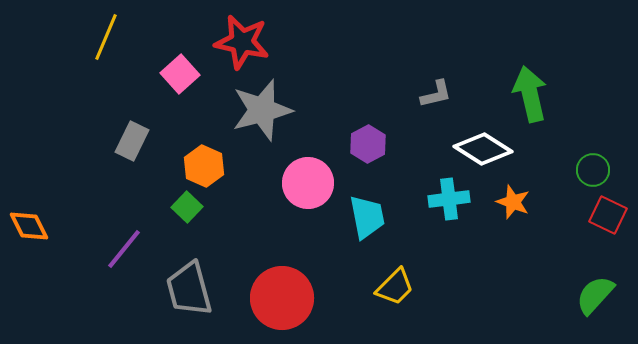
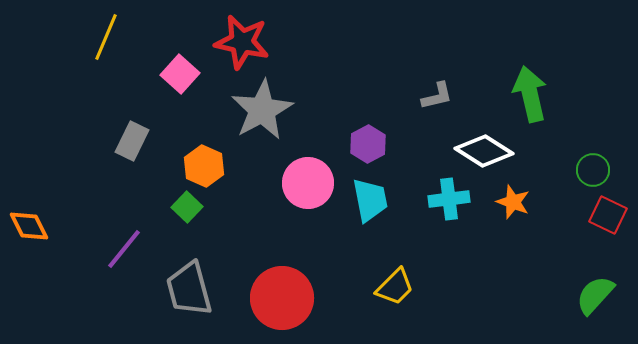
pink square: rotated 6 degrees counterclockwise
gray L-shape: moved 1 px right, 2 px down
gray star: rotated 14 degrees counterclockwise
white diamond: moved 1 px right, 2 px down
cyan trapezoid: moved 3 px right, 17 px up
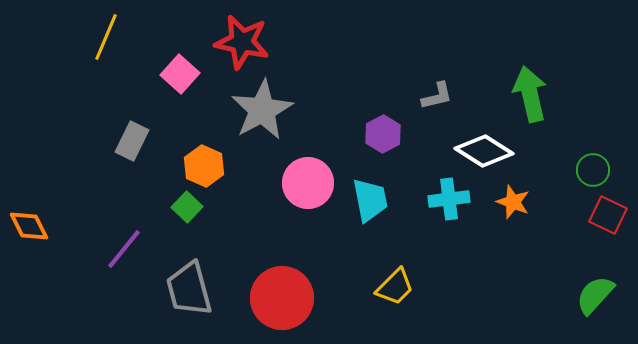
purple hexagon: moved 15 px right, 10 px up
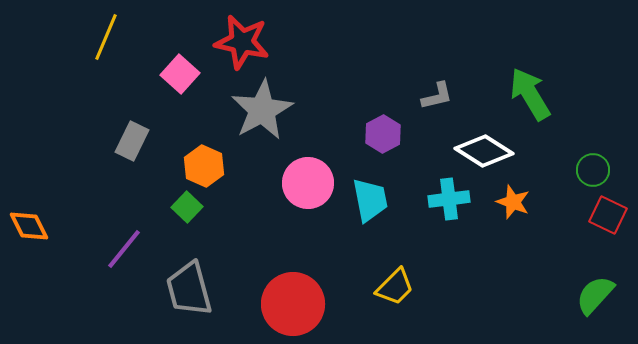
green arrow: rotated 18 degrees counterclockwise
red circle: moved 11 px right, 6 px down
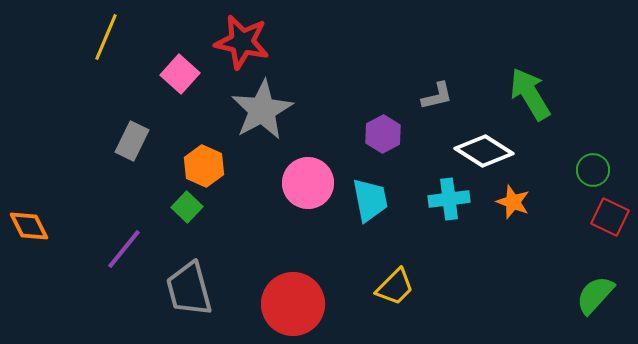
red square: moved 2 px right, 2 px down
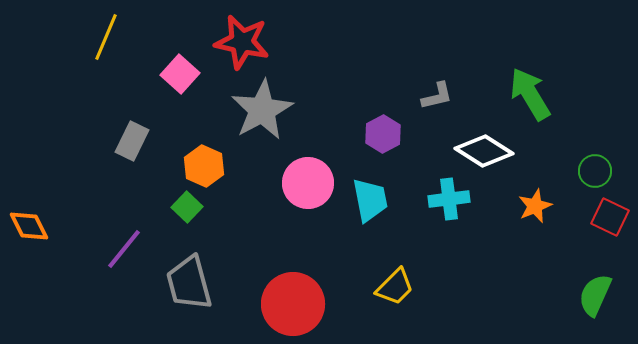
green circle: moved 2 px right, 1 px down
orange star: moved 22 px right, 4 px down; rotated 28 degrees clockwise
gray trapezoid: moved 6 px up
green semicircle: rotated 18 degrees counterclockwise
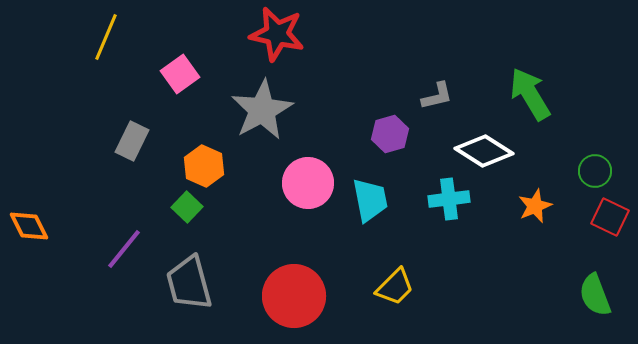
red star: moved 35 px right, 8 px up
pink square: rotated 12 degrees clockwise
purple hexagon: moved 7 px right; rotated 12 degrees clockwise
green semicircle: rotated 45 degrees counterclockwise
red circle: moved 1 px right, 8 px up
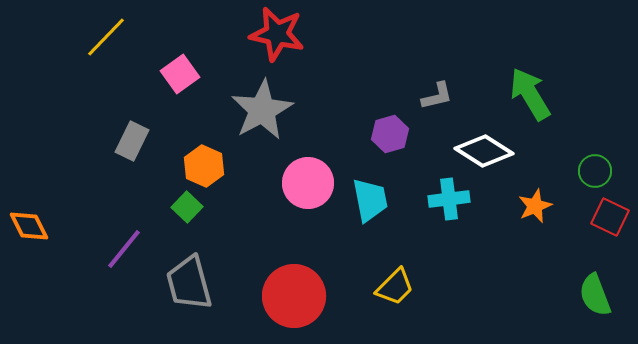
yellow line: rotated 21 degrees clockwise
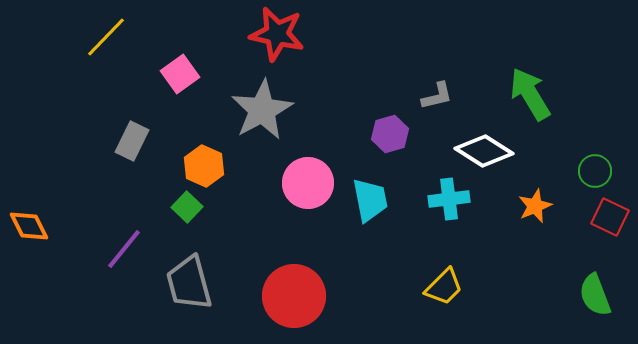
yellow trapezoid: moved 49 px right
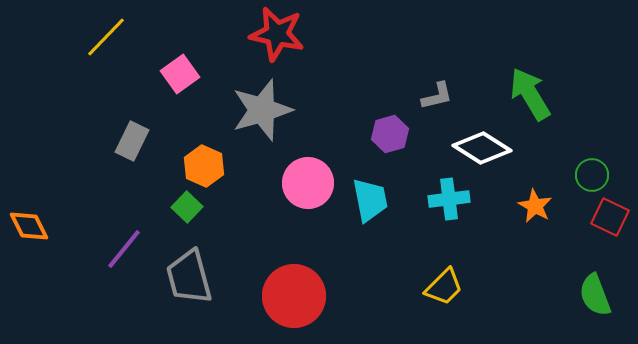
gray star: rotated 12 degrees clockwise
white diamond: moved 2 px left, 3 px up
green circle: moved 3 px left, 4 px down
orange star: rotated 20 degrees counterclockwise
gray trapezoid: moved 6 px up
